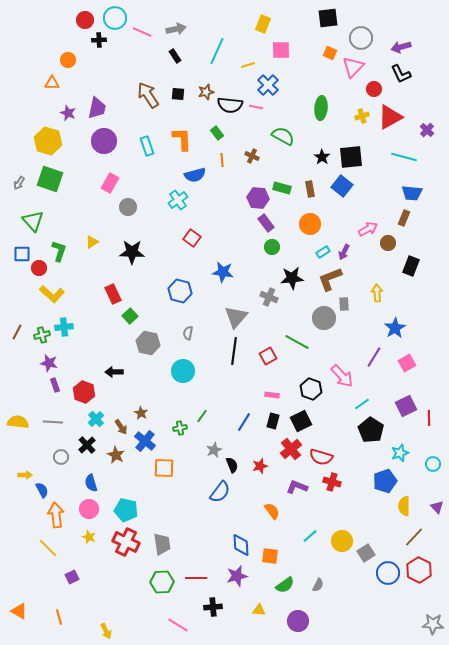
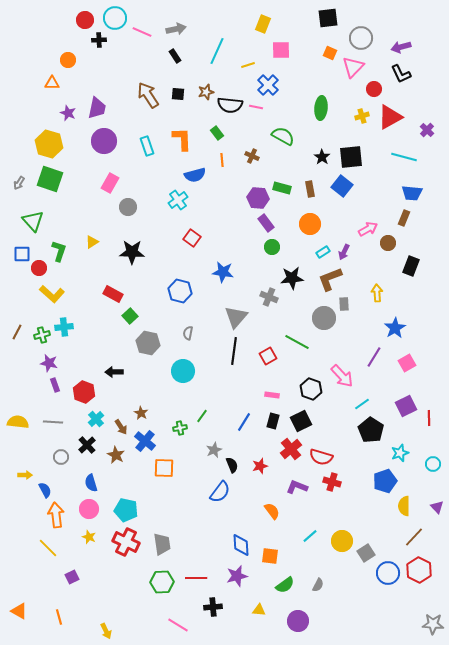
yellow hexagon at (48, 141): moved 1 px right, 3 px down
red rectangle at (113, 294): rotated 36 degrees counterclockwise
blue semicircle at (42, 490): moved 3 px right
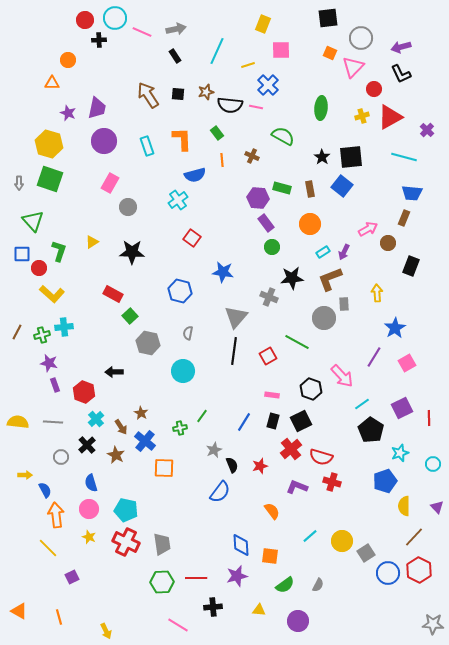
gray arrow at (19, 183): rotated 32 degrees counterclockwise
purple square at (406, 406): moved 4 px left, 2 px down
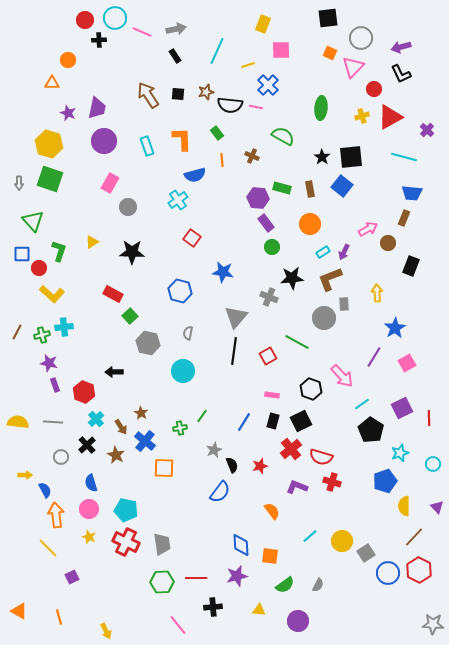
pink line at (178, 625): rotated 20 degrees clockwise
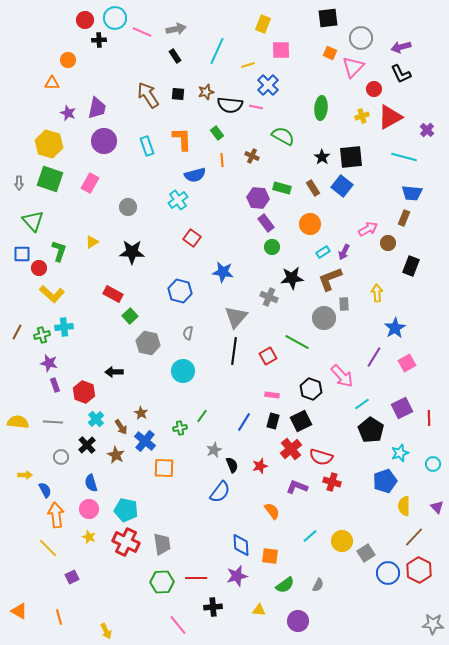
pink rectangle at (110, 183): moved 20 px left
brown rectangle at (310, 189): moved 3 px right, 1 px up; rotated 21 degrees counterclockwise
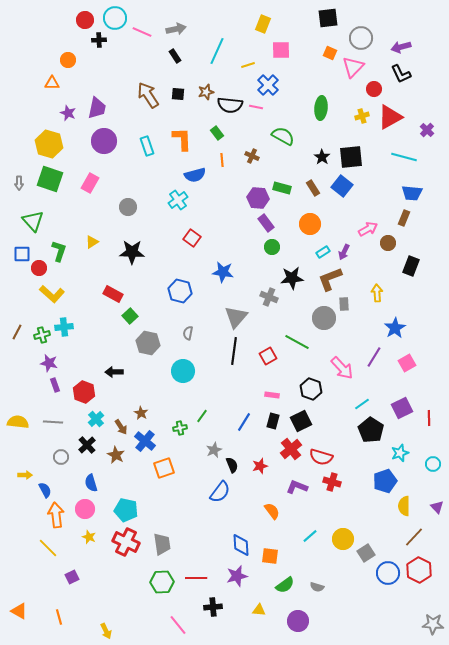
pink arrow at (342, 376): moved 8 px up
orange square at (164, 468): rotated 20 degrees counterclockwise
pink circle at (89, 509): moved 4 px left
yellow circle at (342, 541): moved 1 px right, 2 px up
gray semicircle at (318, 585): moved 1 px left, 2 px down; rotated 80 degrees clockwise
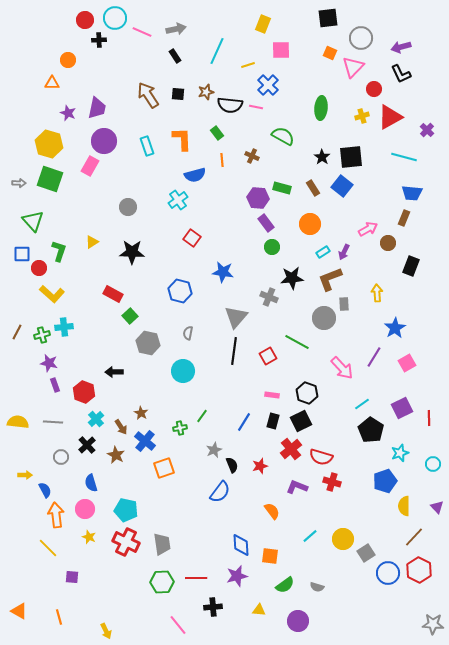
gray arrow at (19, 183): rotated 88 degrees counterclockwise
pink rectangle at (90, 183): moved 17 px up
black hexagon at (311, 389): moved 4 px left, 4 px down
purple square at (72, 577): rotated 32 degrees clockwise
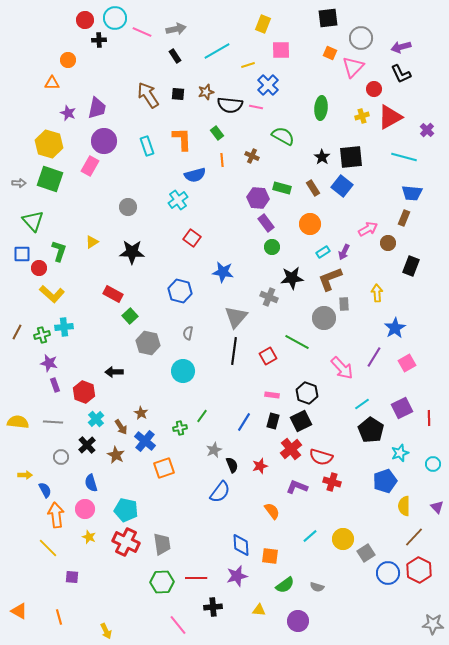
cyan line at (217, 51): rotated 36 degrees clockwise
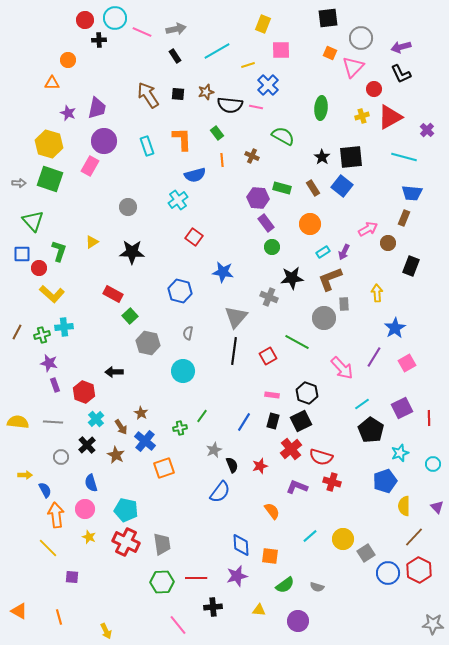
red square at (192, 238): moved 2 px right, 1 px up
